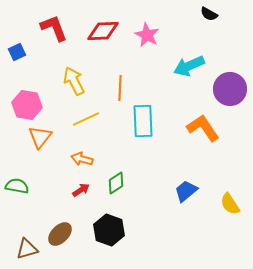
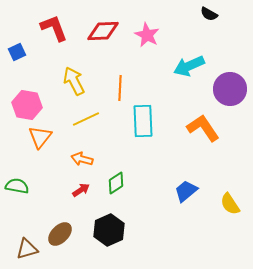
black hexagon: rotated 16 degrees clockwise
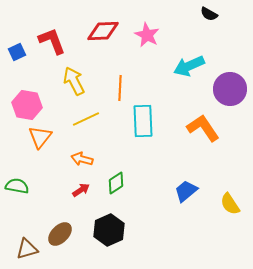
red L-shape: moved 2 px left, 13 px down
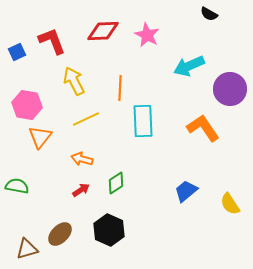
black hexagon: rotated 12 degrees counterclockwise
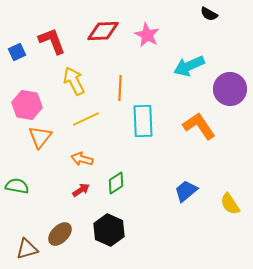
orange L-shape: moved 4 px left, 2 px up
